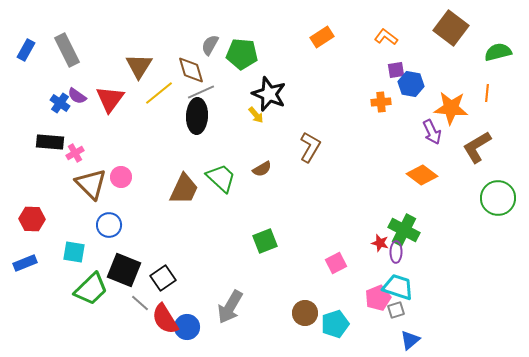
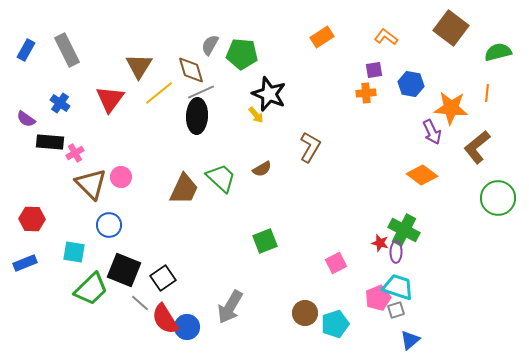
purple square at (396, 70): moved 22 px left
purple semicircle at (77, 96): moved 51 px left, 23 px down
orange cross at (381, 102): moved 15 px left, 9 px up
brown L-shape at (477, 147): rotated 8 degrees counterclockwise
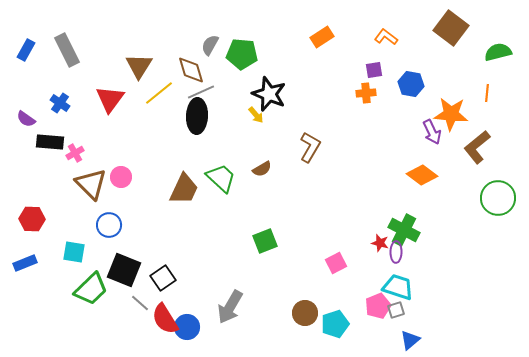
orange star at (451, 108): moved 6 px down
pink pentagon at (378, 298): moved 8 px down
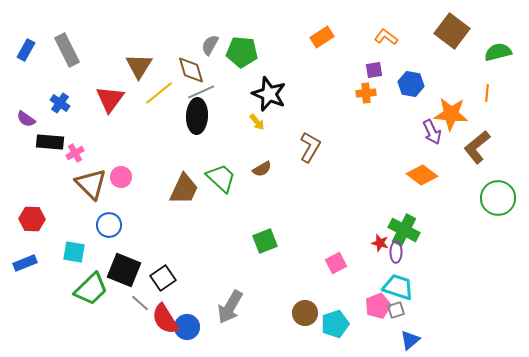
brown square at (451, 28): moved 1 px right, 3 px down
green pentagon at (242, 54): moved 2 px up
yellow arrow at (256, 115): moved 1 px right, 7 px down
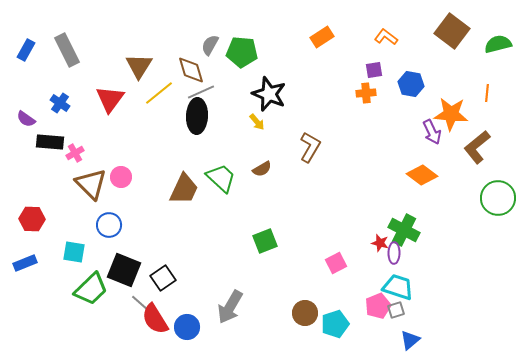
green semicircle at (498, 52): moved 8 px up
purple ellipse at (396, 252): moved 2 px left, 1 px down
red semicircle at (165, 319): moved 10 px left
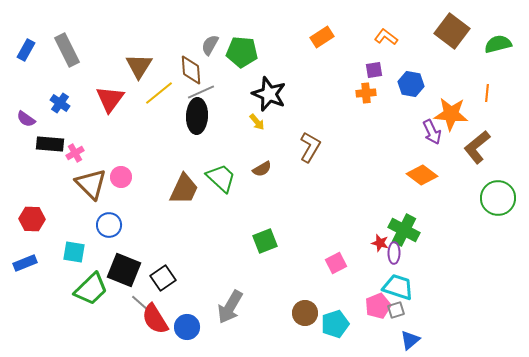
brown diamond at (191, 70): rotated 12 degrees clockwise
black rectangle at (50, 142): moved 2 px down
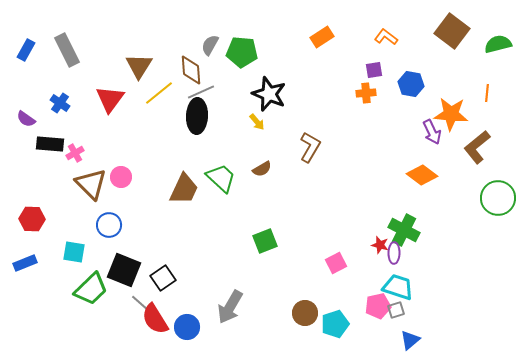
red star at (380, 243): moved 2 px down
pink pentagon at (378, 306): rotated 10 degrees clockwise
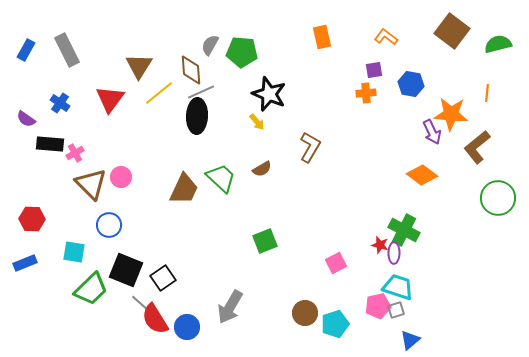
orange rectangle at (322, 37): rotated 70 degrees counterclockwise
black square at (124, 270): moved 2 px right
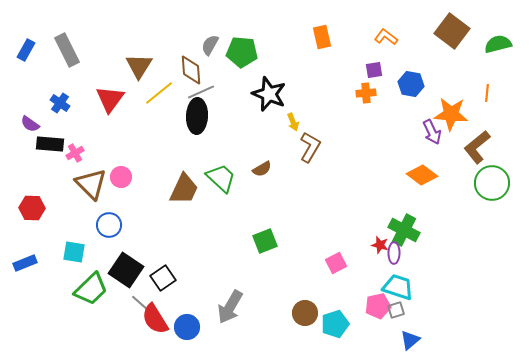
purple semicircle at (26, 119): moved 4 px right, 5 px down
yellow arrow at (257, 122): moved 36 px right; rotated 18 degrees clockwise
green circle at (498, 198): moved 6 px left, 15 px up
red hexagon at (32, 219): moved 11 px up
black square at (126, 270): rotated 12 degrees clockwise
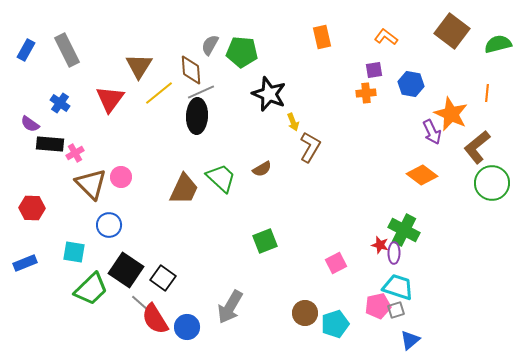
orange star at (451, 114): rotated 20 degrees clockwise
black square at (163, 278): rotated 20 degrees counterclockwise
